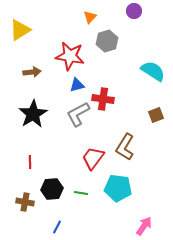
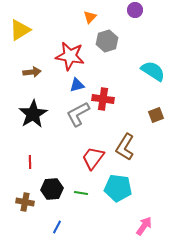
purple circle: moved 1 px right, 1 px up
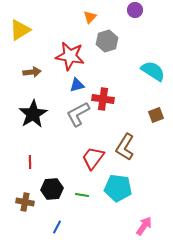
green line: moved 1 px right, 2 px down
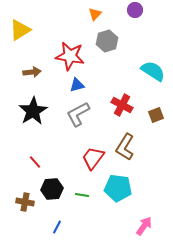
orange triangle: moved 5 px right, 3 px up
red cross: moved 19 px right, 6 px down; rotated 20 degrees clockwise
black star: moved 3 px up
red line: moved 5 px right; rotated 40 degrees counterclockwise
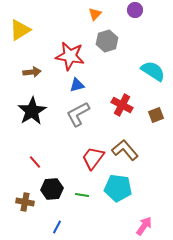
black star: moved 1 px left
brown L-shape: moved 3 px down; rotated 108 degrees clockwise
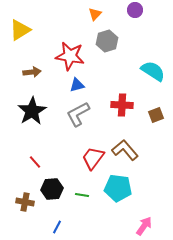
red cross: rotated 25 degrees counterclockwise
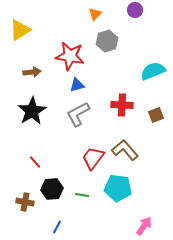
cyan semicircle: rotated 55 degrees counterclockwise
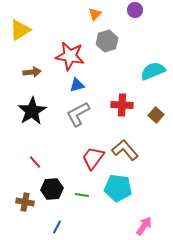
brown square: rotated 28 degrees counterclockwise
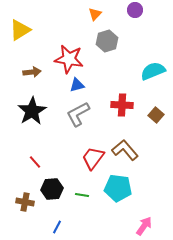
red star: moved 1 px left, 3 px down
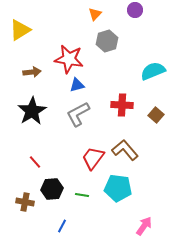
blue line: moved 5 px right, 1 px up
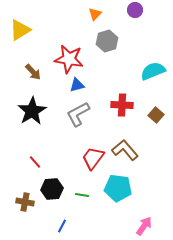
brown arrow: moved 1 px right; rotated 54 degrees clockwise
